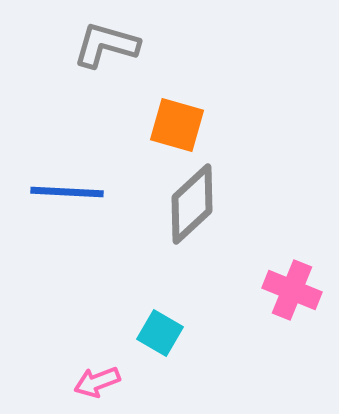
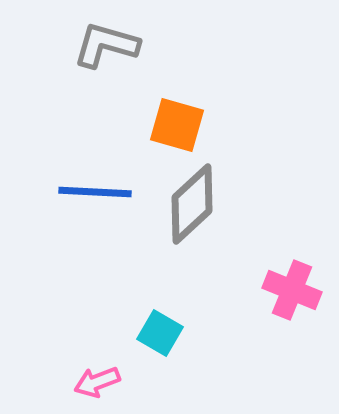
blue line: moved 28 px right
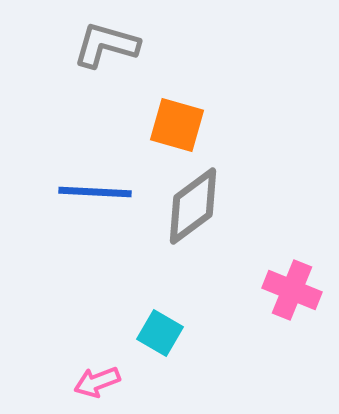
gray diamond: moved 1 px right, 2 px down; rotated 6 degrees clockwise
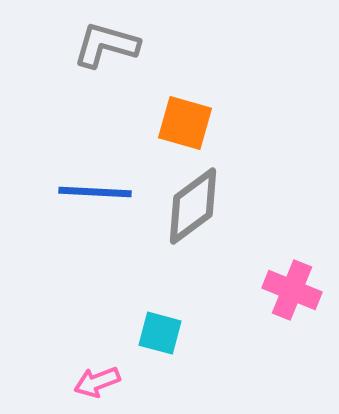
orange square: moved 8 px right, 2 px up
cyan square: rotated 15 degrees counterclockwise
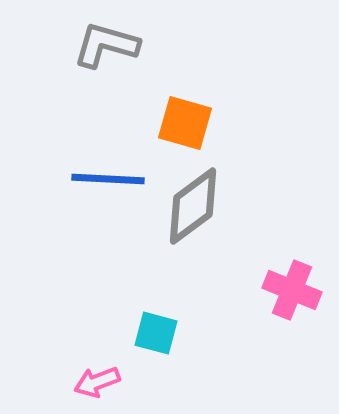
blue line: moved 13 px right, 13 px up
cyan square: moved 4 px left
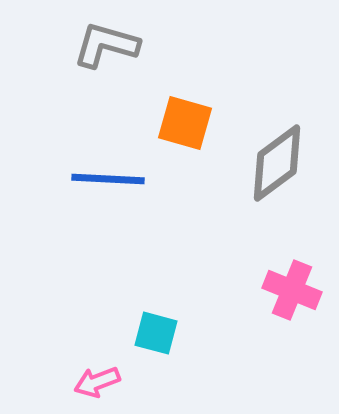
gray diamond: moved 84 px right, 43 px up
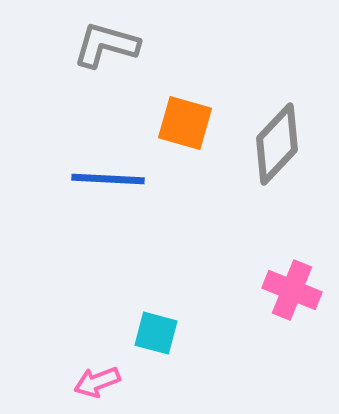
gray diamond: moved 19 px up; rotated 10 degrees counterclockwise
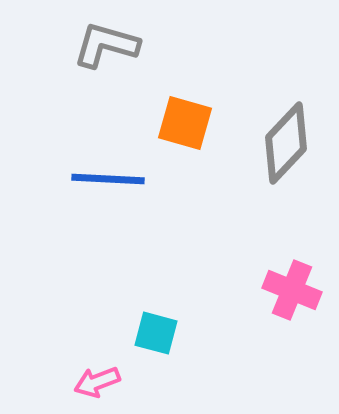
gray diamond: moved 9 px right, 1 px up
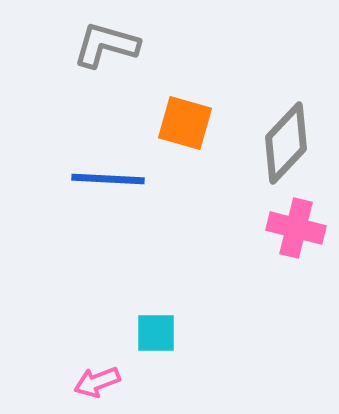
pink cross: moved 4 px right, 62 px up; rotated 8 degrees counterclockwise
cyan square: rotated 15 degrees counterclockwise
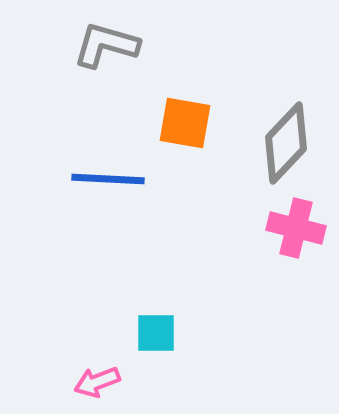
orange square: rotated 6 degrees counterclockwise
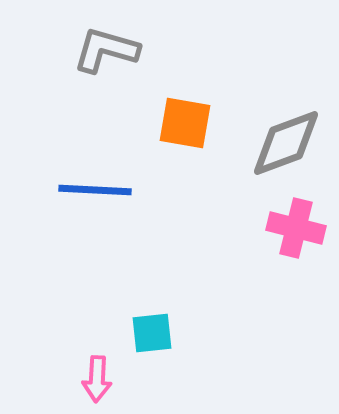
gray L-shape: moved 5 px down
gray diamond: rotated 26 degrees clockwise
blue line: moved 13 px left, 11 px down
cyan square: moved 4 px left; rotated 6 degrees counterclockwise
pink arrow: moved 3 px up; rotated 66 degrees counterclockwise
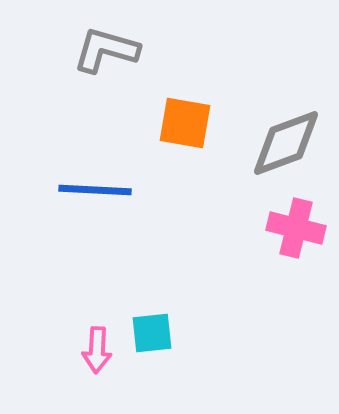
pink arrow: moved 29 px up
